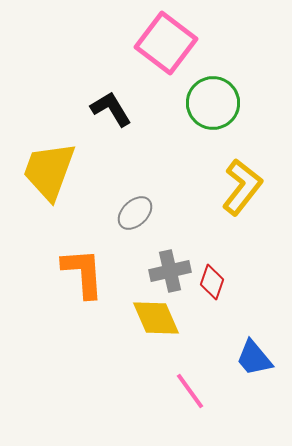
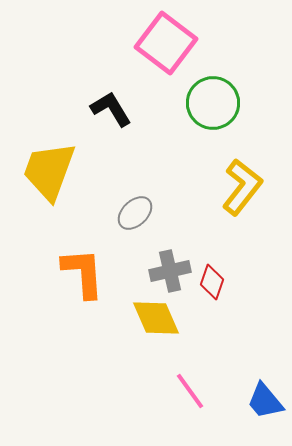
blue trapezoid: moved 11 px right, 43 px down
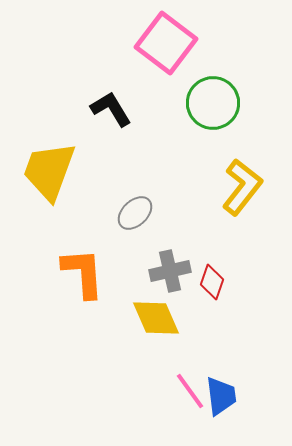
blue trapezoid: moved 44 px left, 5 px up; rotated 147 degrees counterclockwise
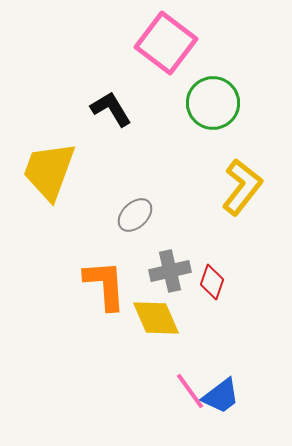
gray ellipse: moved 2 px down
orange L-shape: moved 22 px right, 12 px down
blue trapezoid: rotated 60 degrees clockwise
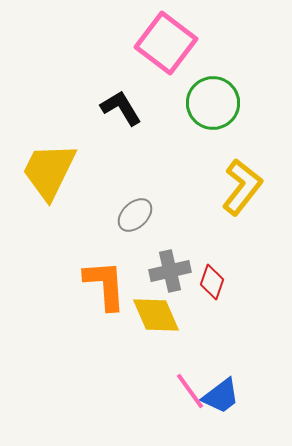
black L-shape: moved 10 px right, 1 px up
yellow trapezoid: rotated 6 degrees clockwise
yellow diamond: moved 3 px up
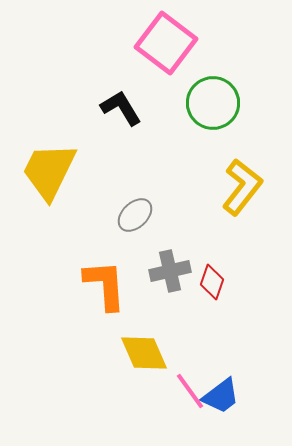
yellow diamond: moved 12 px left, 38 px down
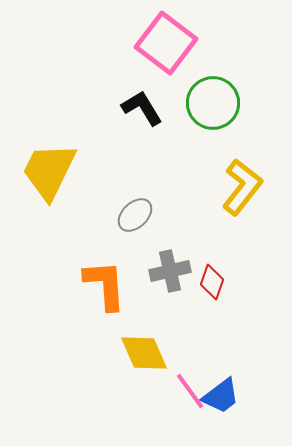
black L-shape: moved 21 px right
